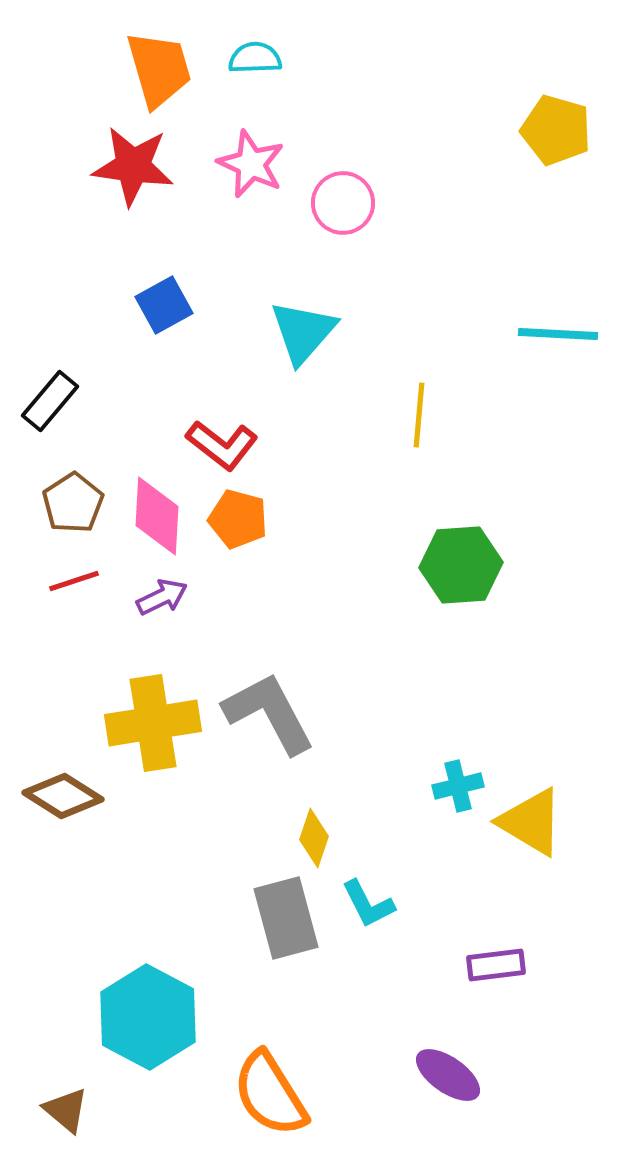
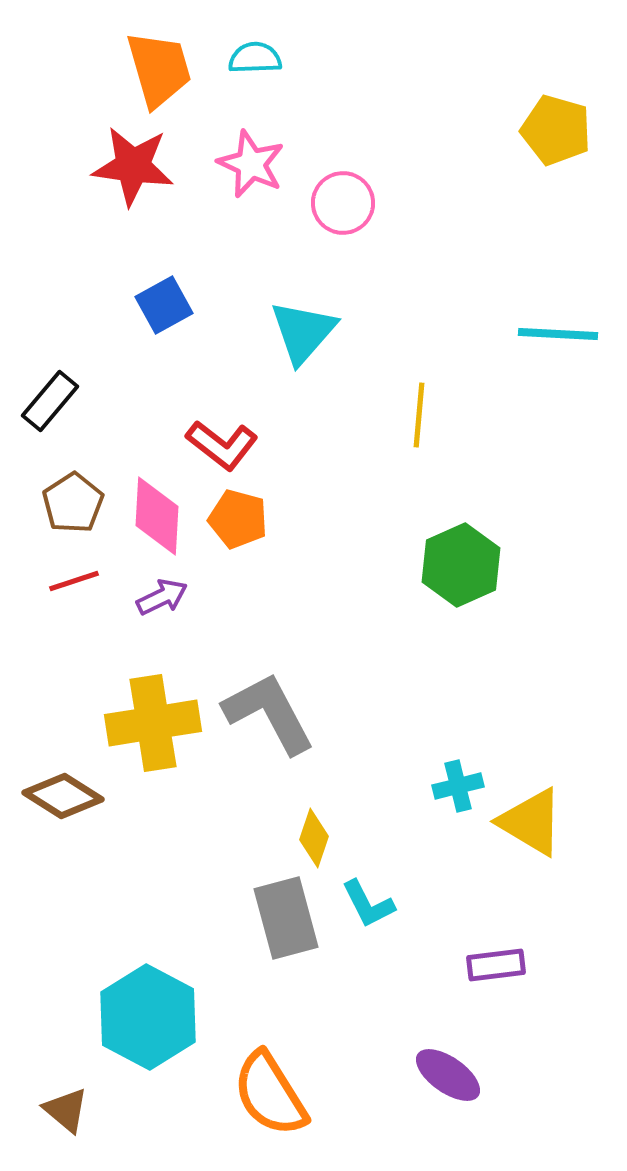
green hexagon: rotated 20 degrees counterclockwise
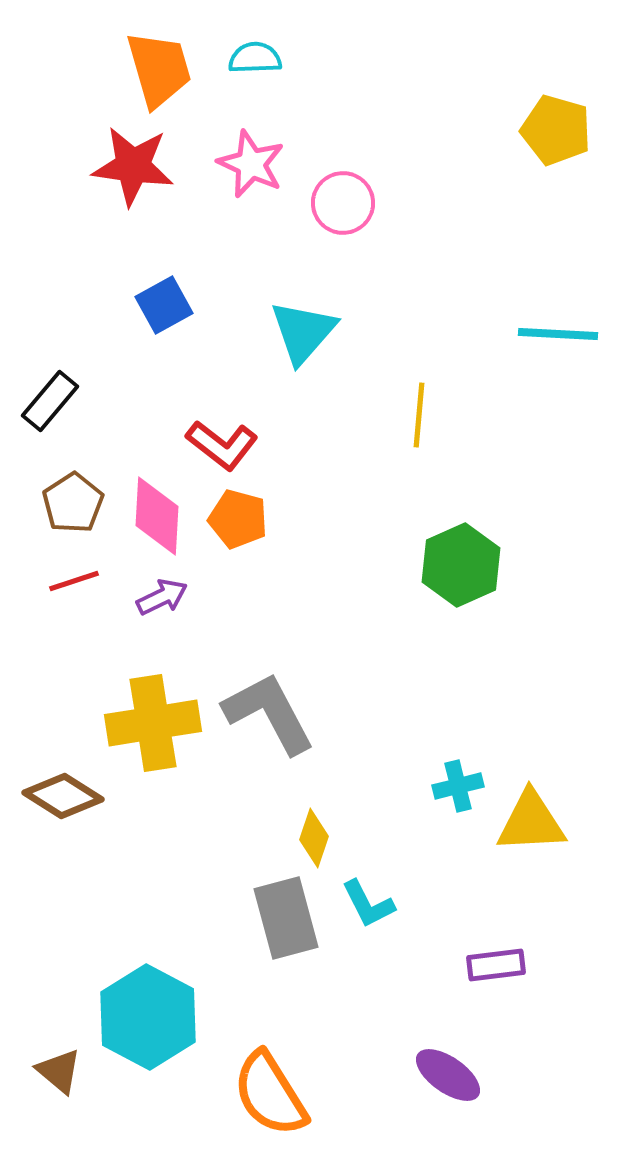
yellow triangle: rotated 34 degrees counterclockwise
brown triangle: moved 7 px left, 39 px up
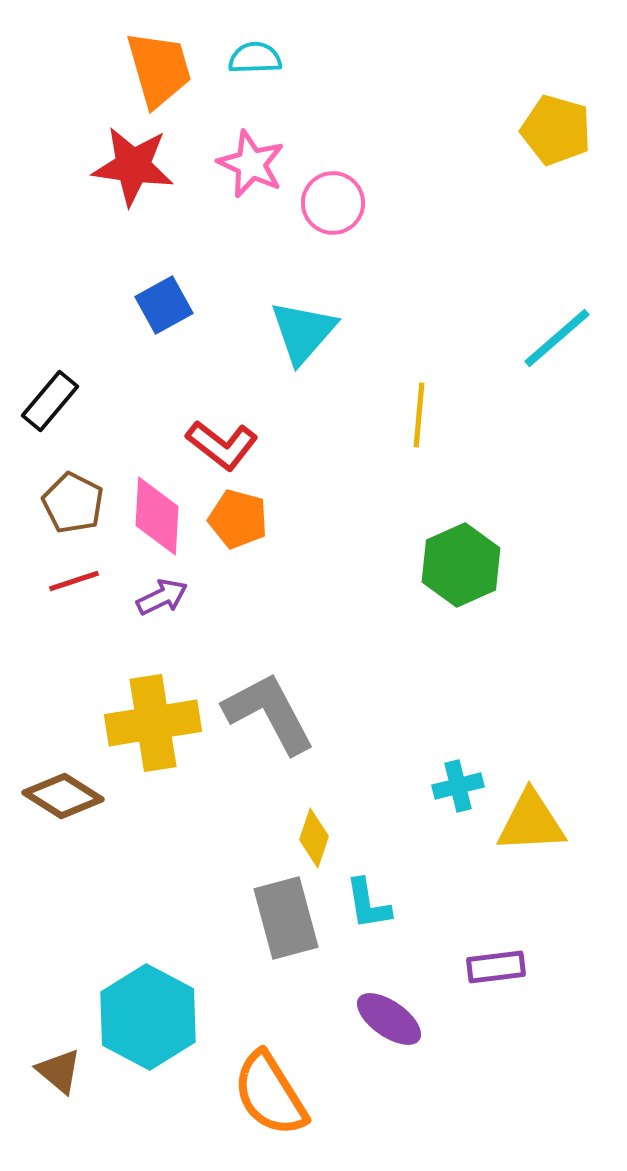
pink circle: moved 10 px left
cyan line: moved 1 px left, 4 px down; rotated 44 degrees counterclockwise
brown pentagon: rotated 12 degrees counterclockwise
cyan L-shape: rotated 18 degrees clockwise
purple rectangle: moved 2 px down
purple ellipse: moved 59 px left, 56 px up
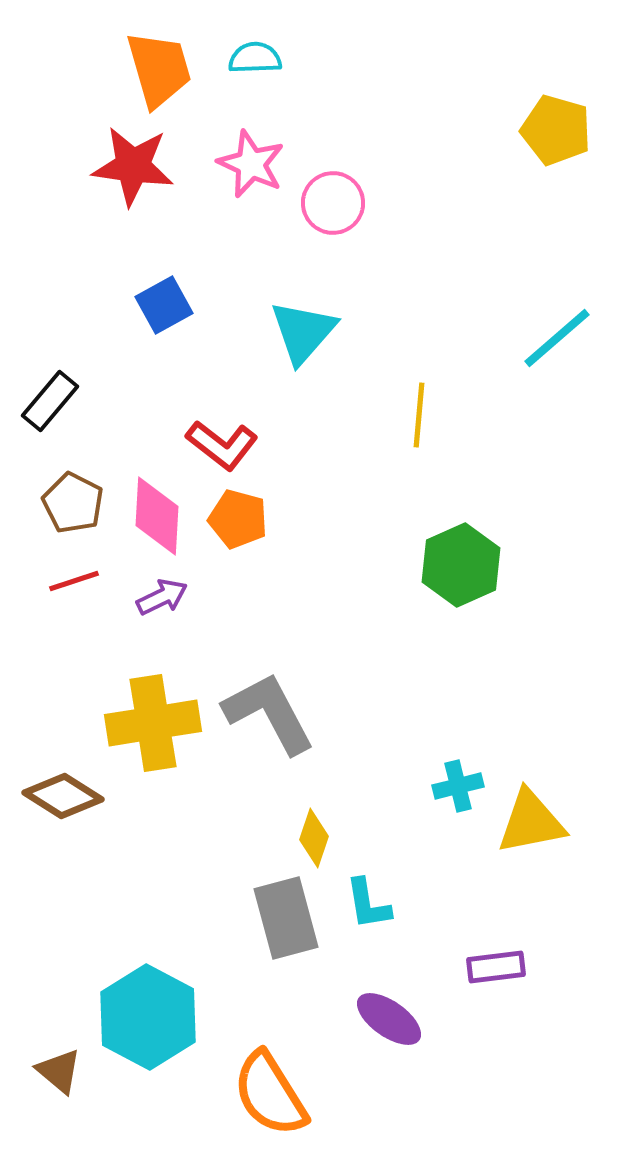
yellow triangle: rotated 8 degrees counterclockwise
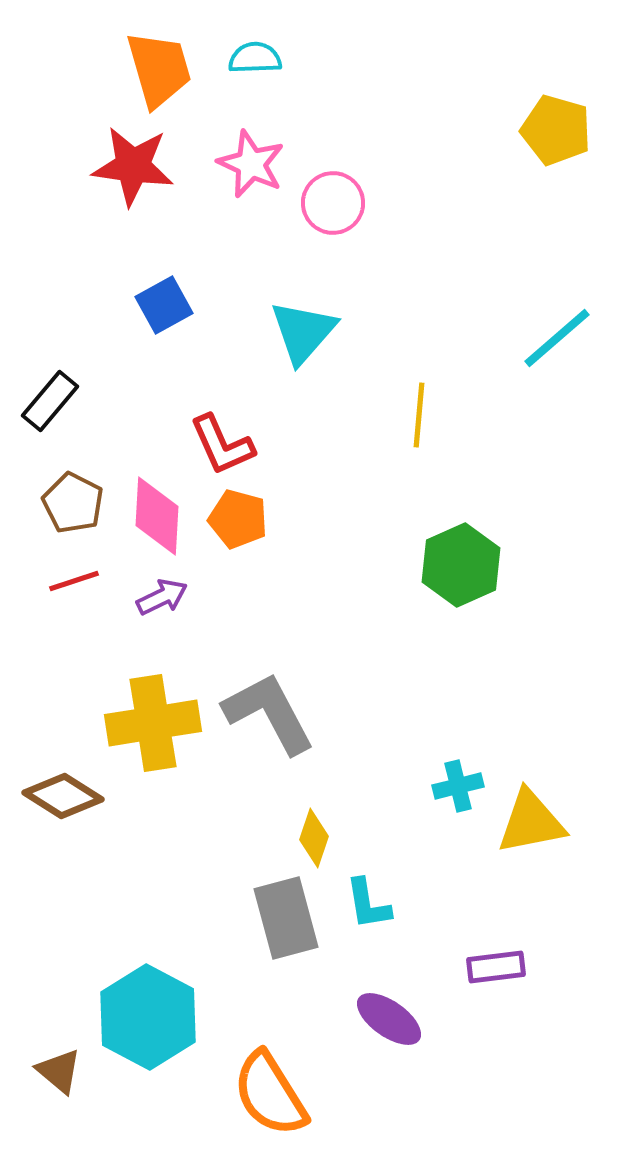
red L-shape: rotated 28 degrees clockwise
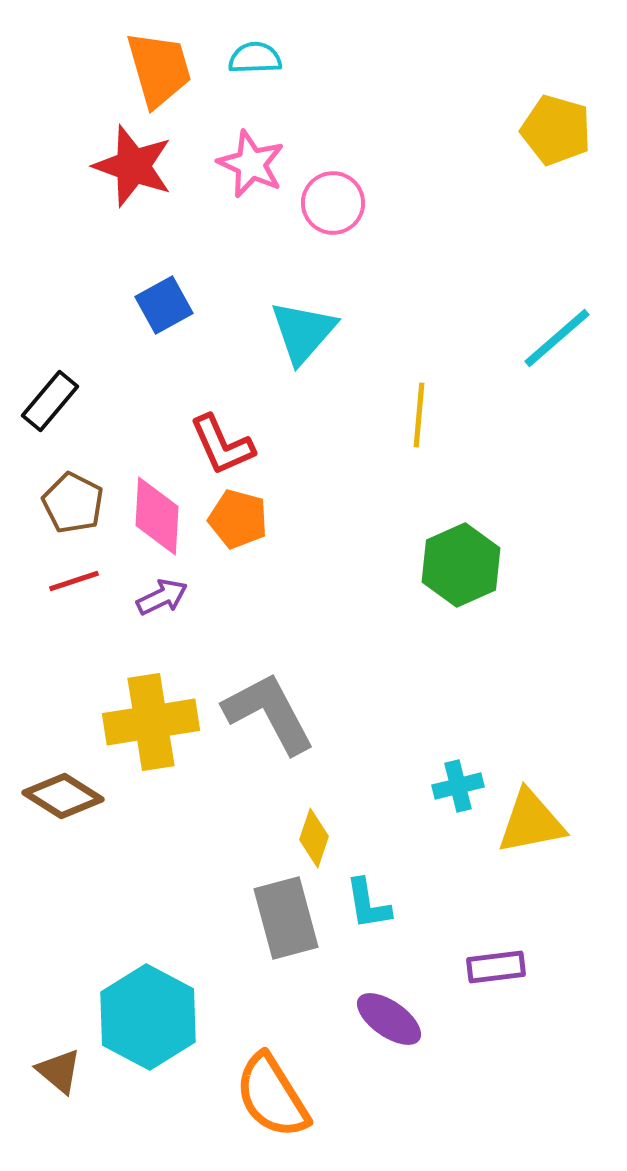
red star: rotated 12 degrees clockwise
yellow cross: moved 2 px left, 1 px up
orange semicircle: moved 2 px right, 2 px down
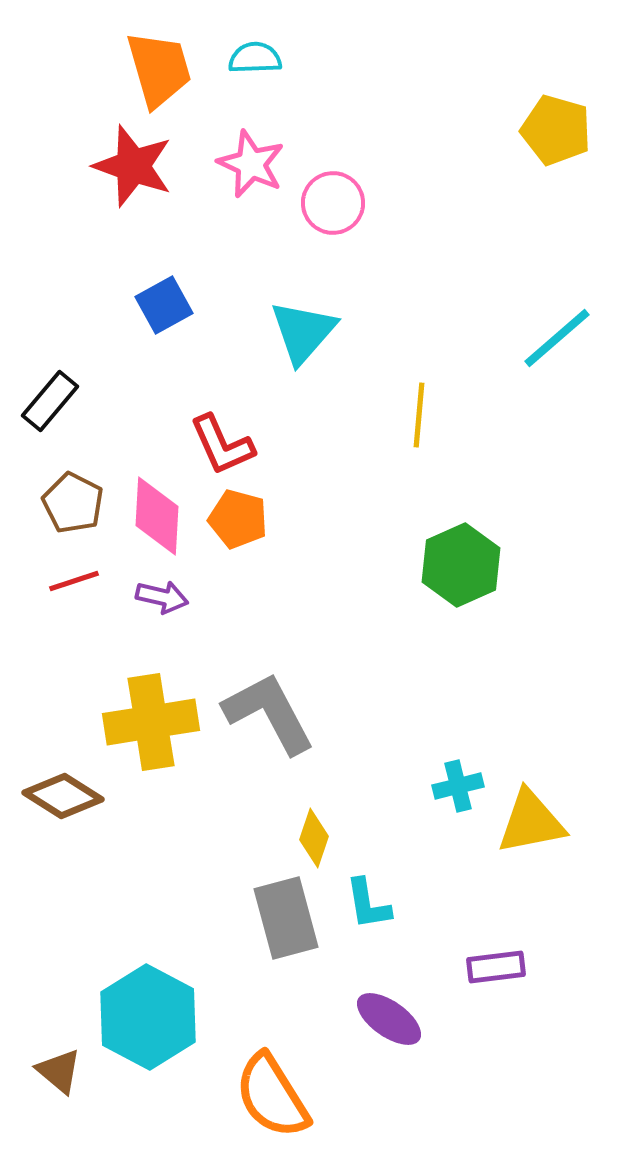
purple arrow: rotated 39 degrees clockwise
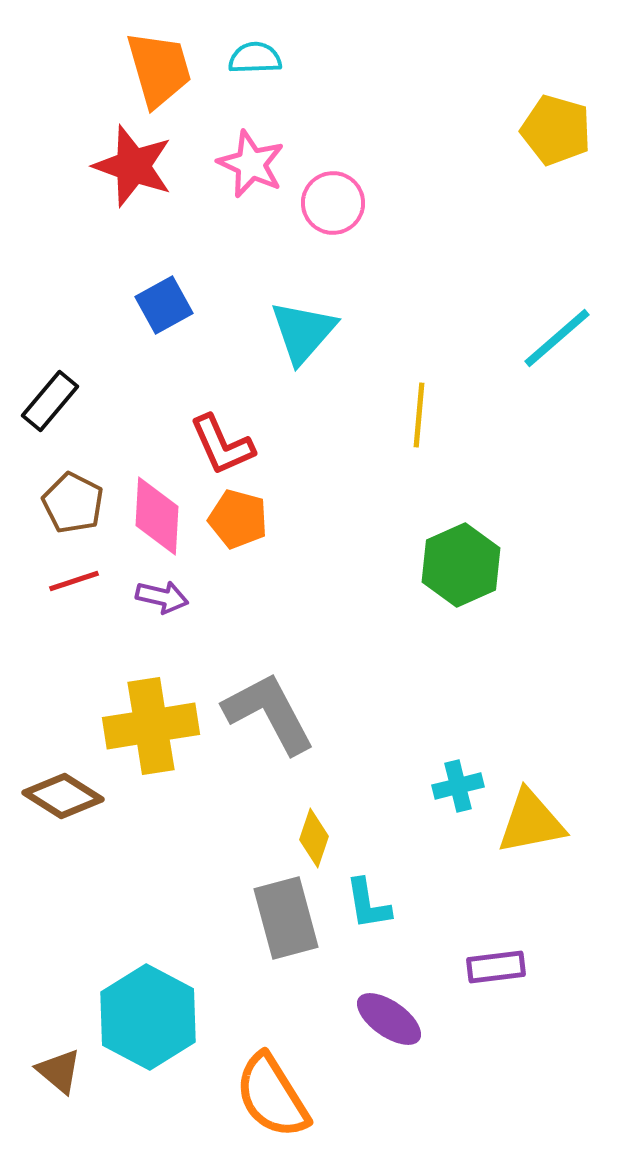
yellow cross: moved 4 px down
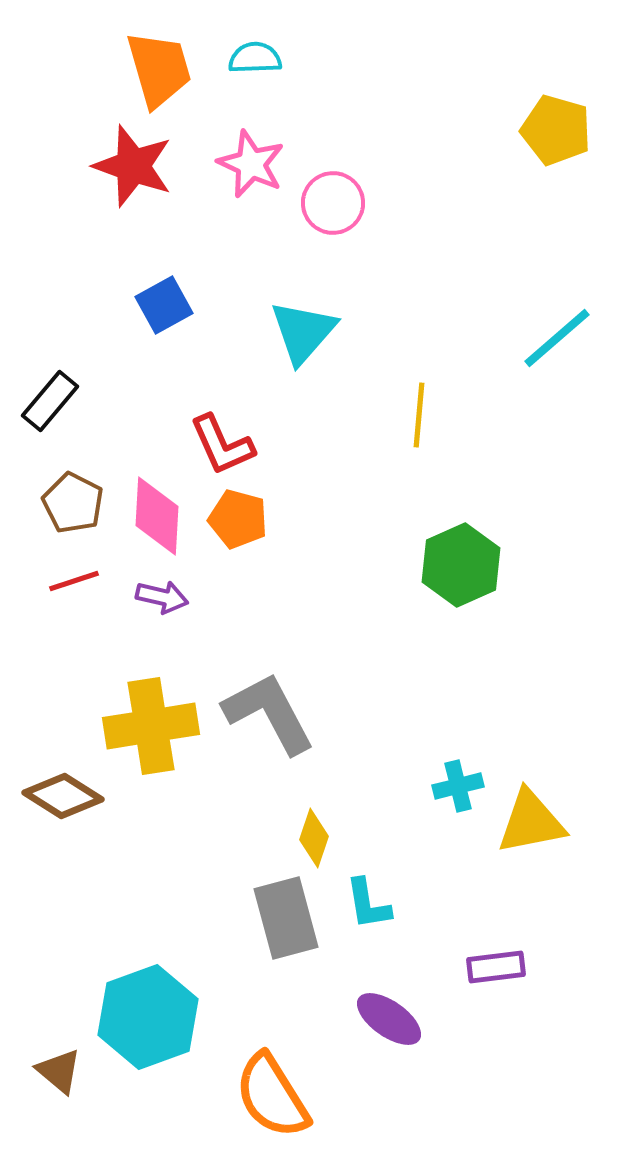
cyan hexagon: rotated 12 degrees clockwise
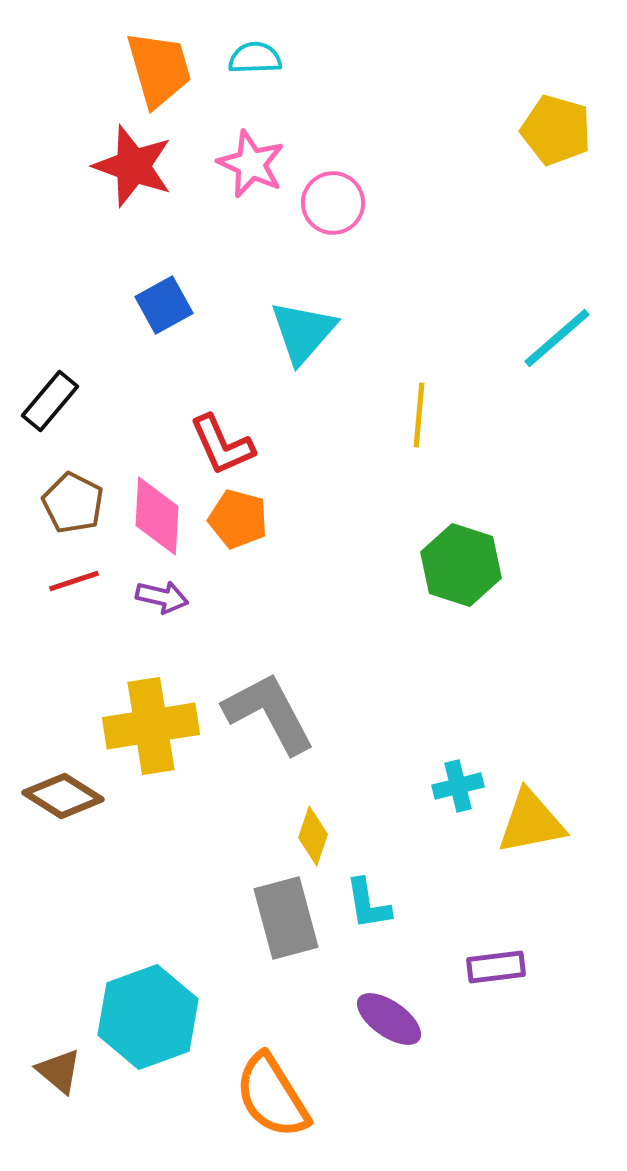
green hexagon: rotated 18 degrees counterclockwise
yellow diamond: moved 1 px left, 2 px up
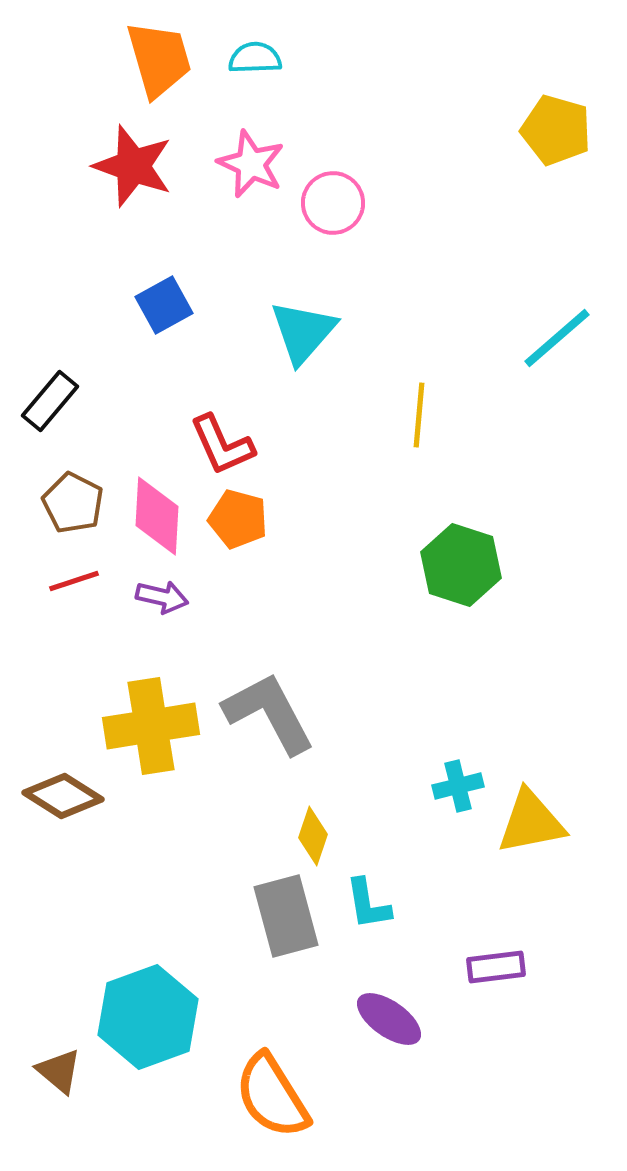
orange trapezoid: moved 10 px up
gray rectangle: moved 2 px up
